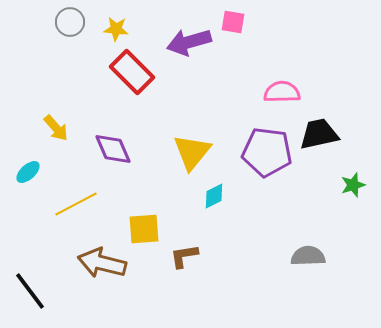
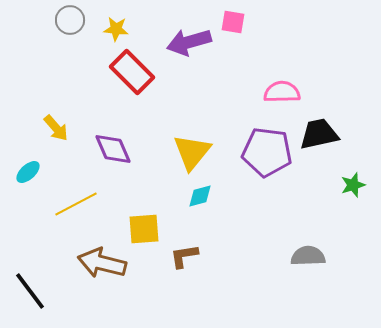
gray circle: moved 2 px up
cyan diamond: moved 14 px left; rotated 12 degrees clockwise
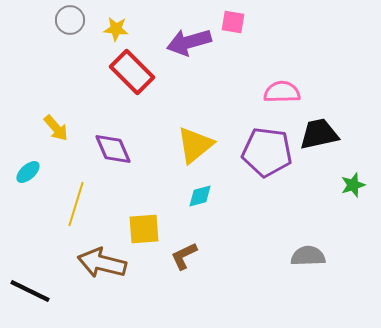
yellow triangle: moved 3 px right, 7 px up; rotated 12 degrees clockwise
yellow line: rotated 45 degrees counterclockwise
brown L-shape: rotated 16 degrees counterclockwise
black line: rotated 27 degrees counterclockwise
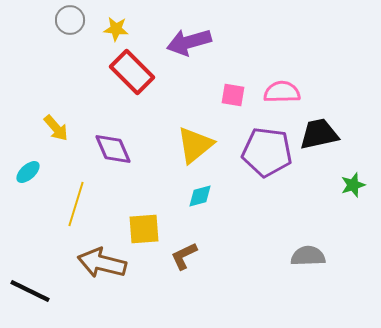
pink square: moved 73 px down
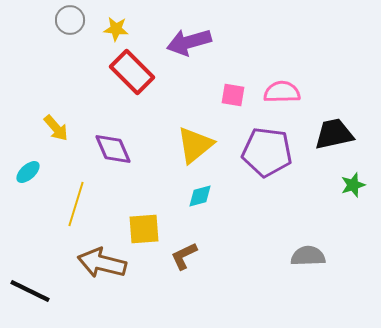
black trapezoid: moved 15 px right
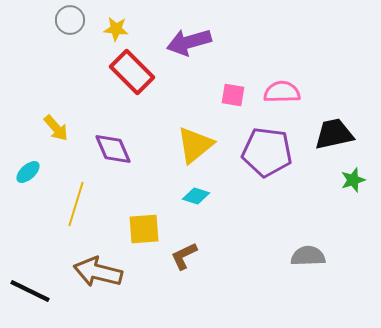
green star: moved 5 px up
cyan diamond: moved 4 px left; rotated 32 degrees clockwise
brown arrow: moved 4 px left, 9 px down
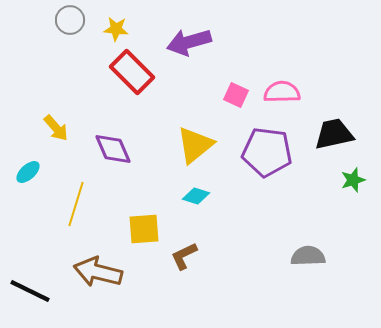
pink square: moved 3 px right; rotated 15 degrees clockwise
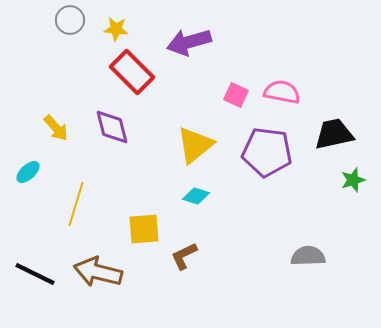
pink semicircle: rotated 12 degrees clockwise
purple diamond: moved 1 px left, 22 px up; rotated 9 degrees clockwise
black line: moved 5 px right, 17 px up
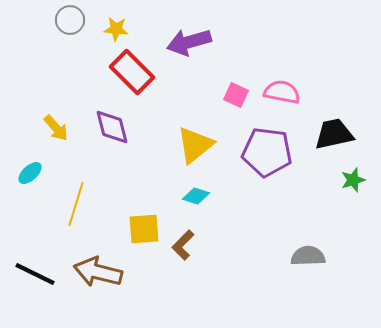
cyan ellipse: moved 2 px right, 1 px down
brown L-shape: moved 1 px left, 11 px up; rotated 20 degrees counterclockwise
